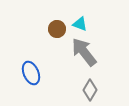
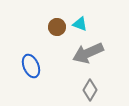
brown circle: moved 2 px up
gray arrow: moved 4 px right, 1 px down; rotated 76 degrees counterclockwise
blue ellipse: moved 7 px up
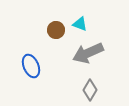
brown circle: moved 1 px left, 3 px down
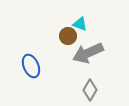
brown circle: moved 12 px right, 6 px down
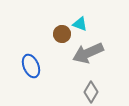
brown circle: moved 6 px left, 2 px up
gray diamond: moved 1 px right, 2 px down
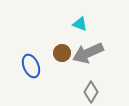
brown circle: moved 19 px down
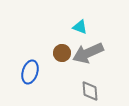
cyan triangle: moved 3 px down
blue ellipse: moved 1 px left, 6 px down; rotated 40 degrees clockwise
gray diamond: moved 1 px left, 1 px up; rotated 35 degrees counterclockwise
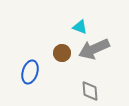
gray arrow: moved 6 px right, 4 px up
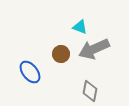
brown circle: moved 1 px left, 1 px down
blue ellipse: rotated 55 degrees counterclockwise
gray diamond: rotated 15 degrees clockwise
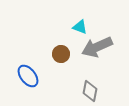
gray arrow: moved 3 px right, 2 px up
blue ellipse: moved 2 px left, 4 px down
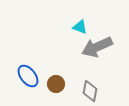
brown circle: moved 5 px left, 30 px down
